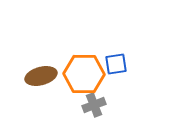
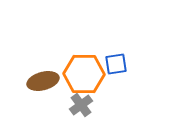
brown ellipse: moved 2 px right, 5 px down
gray cross: moved 13 px left; rotated 15 degrees counterclockwise
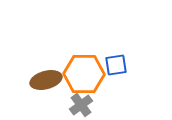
blue square: moved 1 px down
brown ellipse: moved 3 px right, 1 px up
